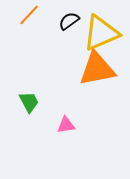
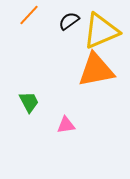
yellow triangle: moved 2 px up
orange triangle: moved 1 px left, 1 px down
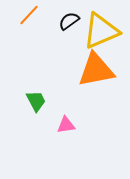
green trapezoid: moved 7 px right, 1 px up
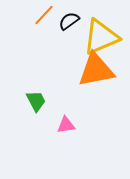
orange line: moved 15 px right
yellow triangle: moved 6 px down
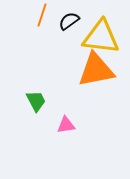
orange line: moved 2 px left; rotated 25 degrees counterclockwise
yellow triangle: rotated 30 degrees clockwise
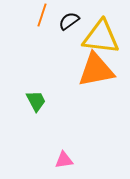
pink triangle: moved 2 px left, 35 px down
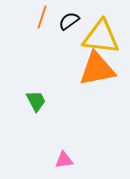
orange line: moved 2 px down
orange triangle: moved 1 px right, 1 px up
